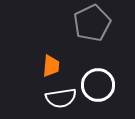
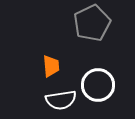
orange trapezoid: rotated 10 degrees counterclockwise
white semicircle: moved 2 px down
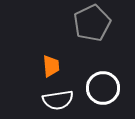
white circle: moved 5 px right, 3 px down
white semicircle: moved 3 px left
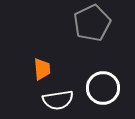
orange trapezoid: moved 9 px left, 3 px down
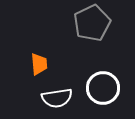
orange trapezoid: moved 3 px left, 5 px up
white semicircle: moved 1 px left, 2 px up
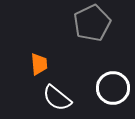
white circle: moved 10 px right
white semicircle: rotated 48 degrees clockwise
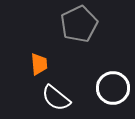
gray pentagon: moved 13 px left, 1 px down
white semicircle: moved 1 px left
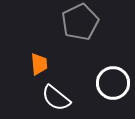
gray pentagon: moved 1 px right, 2 px up
white circle: moved 5 px up
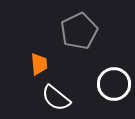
gray pentagon: moved 1 px left, 9 px down
white circle: moved 1 px right, 1 px down
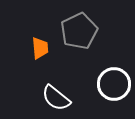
orange trapezoid: moved 1 px right, 16 px up
